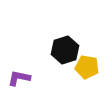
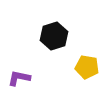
black hexagon: moved 11 px left, 14 px up
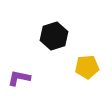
yellow pentagon: rotated 15 degrees counterclockwise
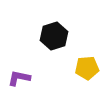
yellow pentagon: moved 1 px down
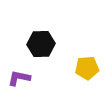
black hexagon: moved 13 px left, 8 px down; rotated 16 degrees clockwise
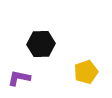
yellow pentagon: moved 1 px left, 4 px down; rotated 15 degrees counterclockwise
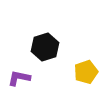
black hexagon: moved 4 px right, 3 px down; rotated 16 degrees counterclockwise
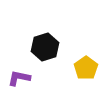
yellow pentagon: moved 4 px up; rotated 15 degrees counterclockwise
